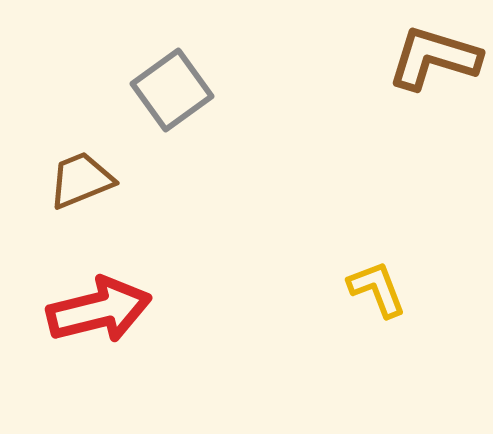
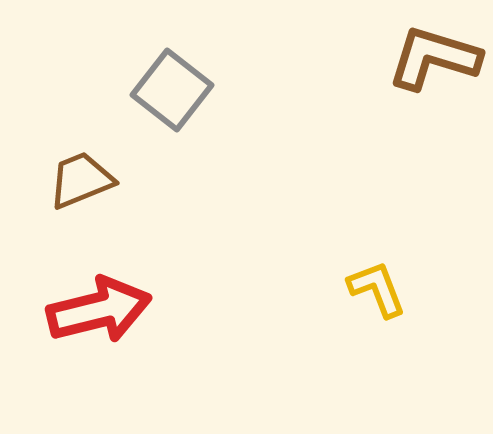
gray square: rotated 16 degrees counterclockwise
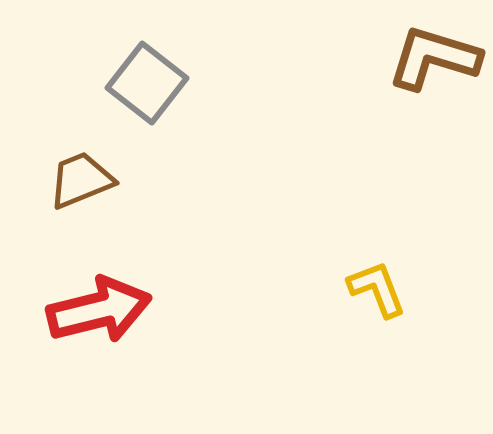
gray square: moved 25 px left, 7 px up
